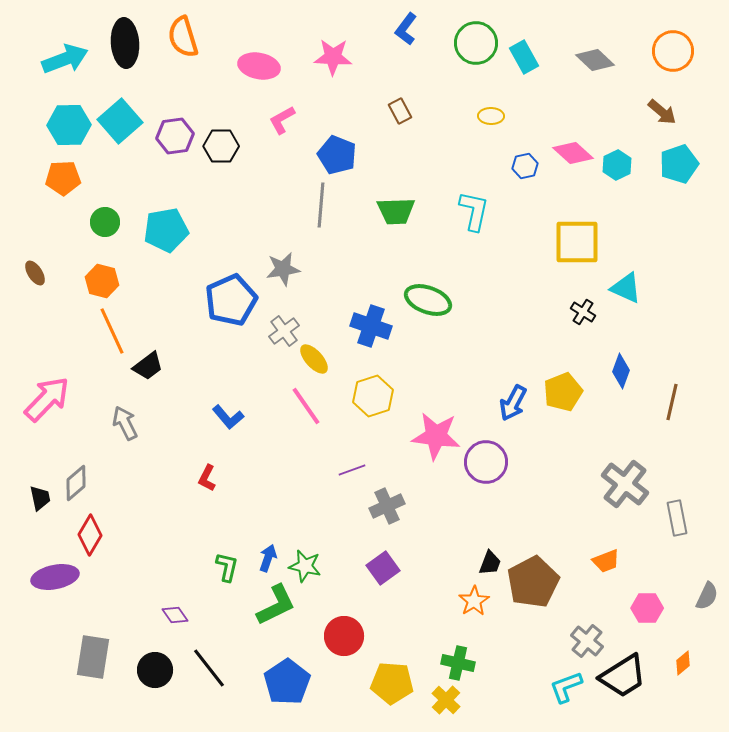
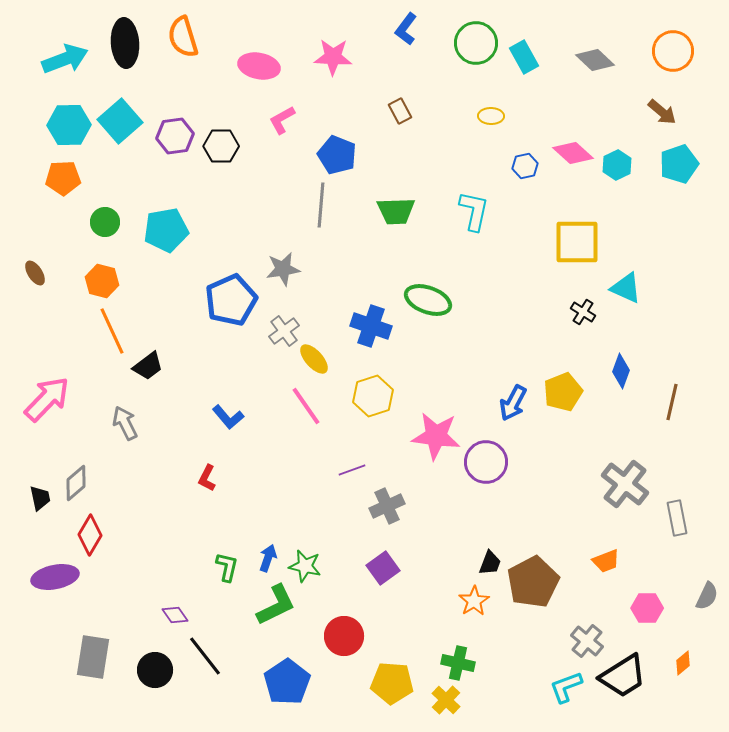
black line at (209, 668): moved 4 px left, 12 px up
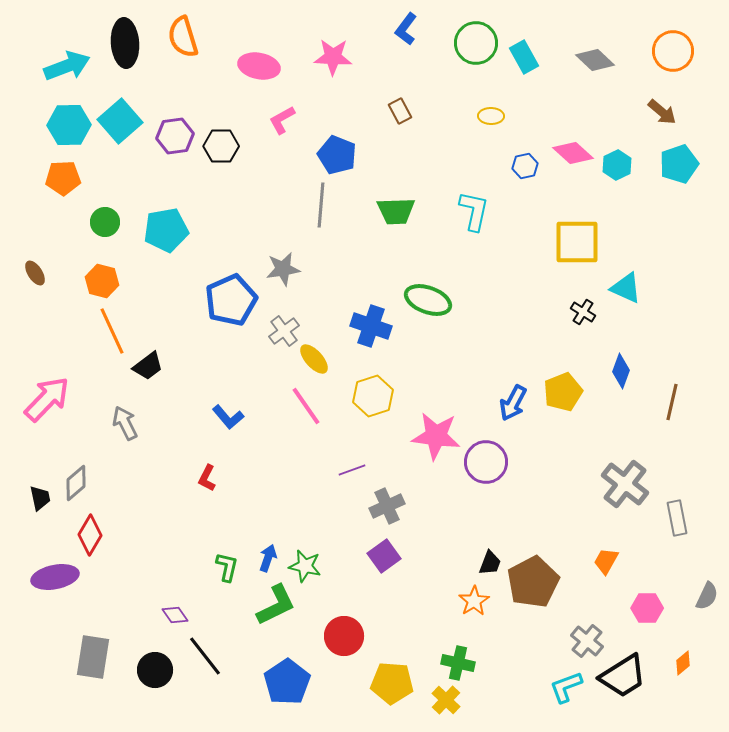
cyan arrow at (65, 59): moved 2 px right, 7 px down
orange trapezoid at (606, 561): rotated 140 degrees clockwise
purple square at (383, 568): moved 1 px right, 12 px up
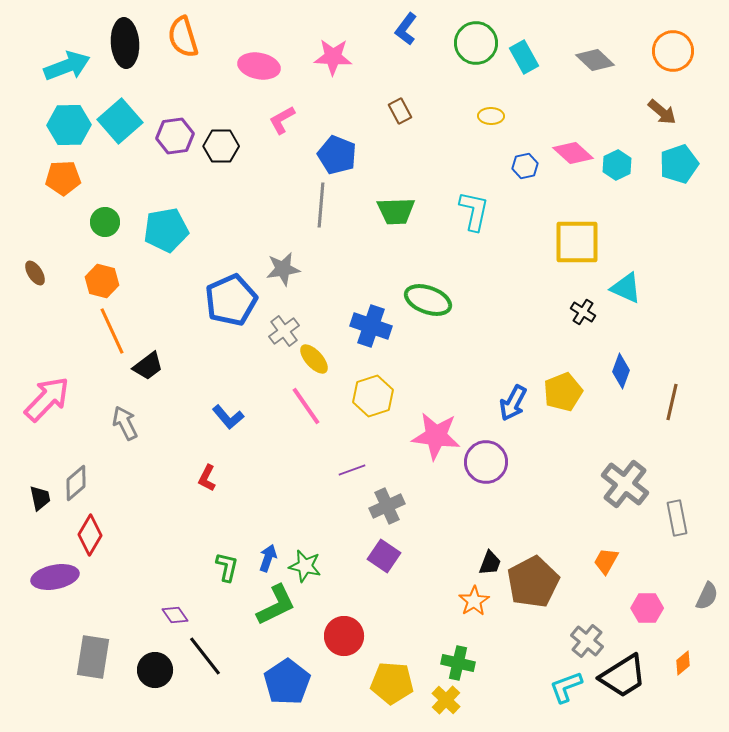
purple square at (384, 556): rotated 20 degrees counterclockwise
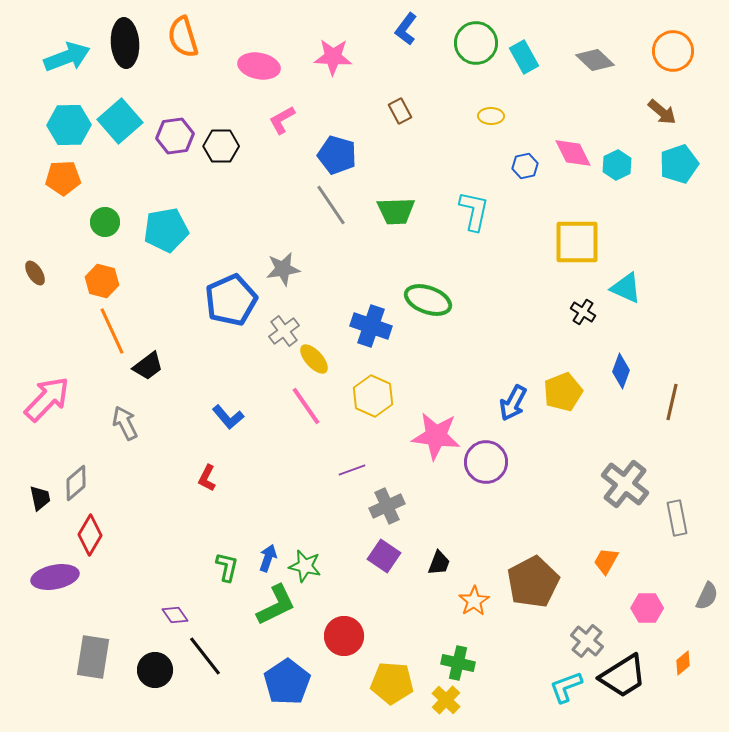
cyan arrow at (67, 66): moved 9 px up
pink diamond at (573, 153): rotated 21 degrees clockwise
blue pentagon at (337, 155): rotated 6 degrees counterclockwise
gray line at (321, 205): moved 10 px right; rotated 39 degrees counterclockwise
yellow hexagon at (373, 396): rotated 18 degrees counterclockwise
black trapezoid at (490, 563): moved 51 px left
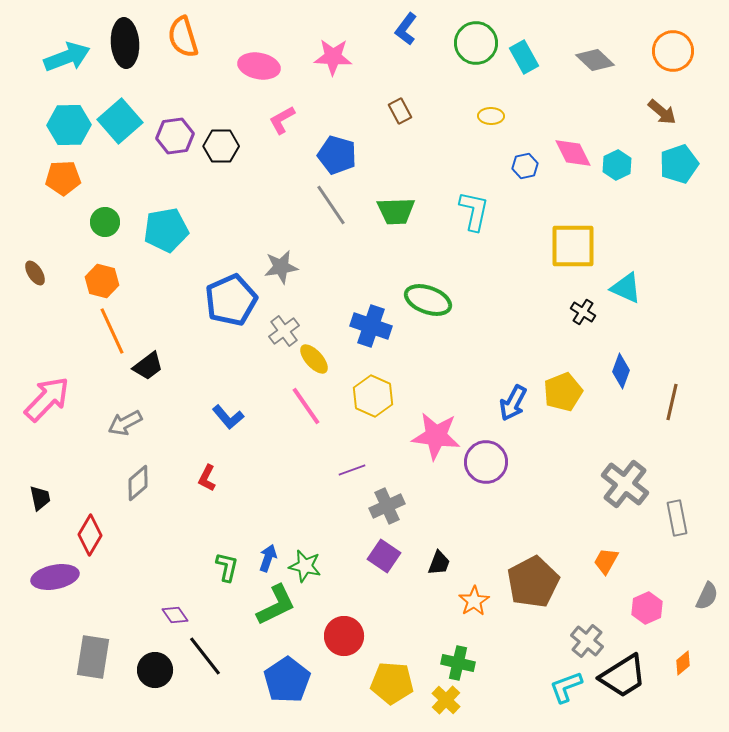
yellow square at (577, 242): moved 4 px left, 4 px down
gray star at (283, 269): moved 2 px left, 2 px up
gray arrow at (125, 423): rotated 92 degrees counterclockwise
gray diamond at (76, 483): moved 62 px right
pink hexagon at (647, 608): rotated 24 degrees counterclockwise
blue pentagon at (287, 682): moved 2 px up
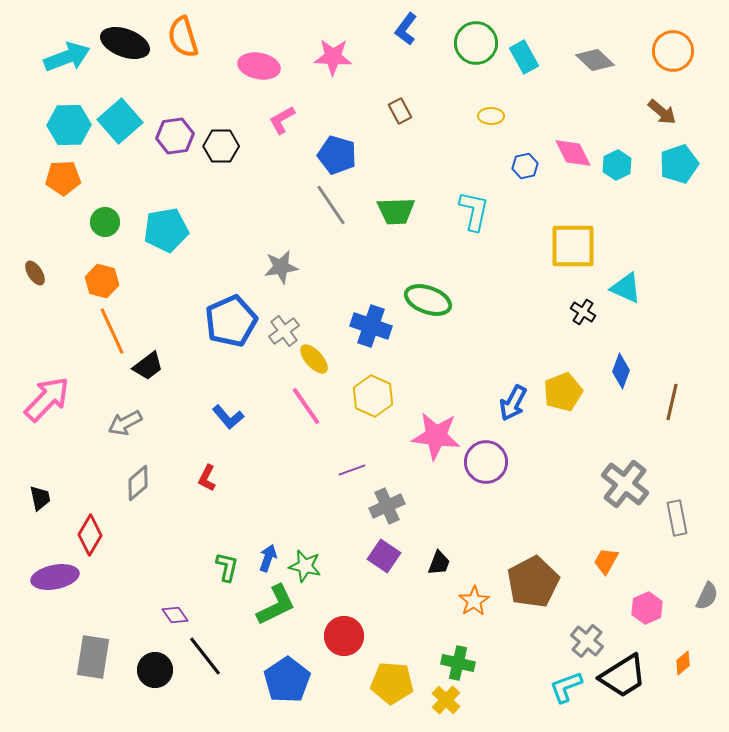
black ellipse at (125, 43): rotated 66 degrees counterclockwise
blue pentagon at (231, 300): moved 21 px down
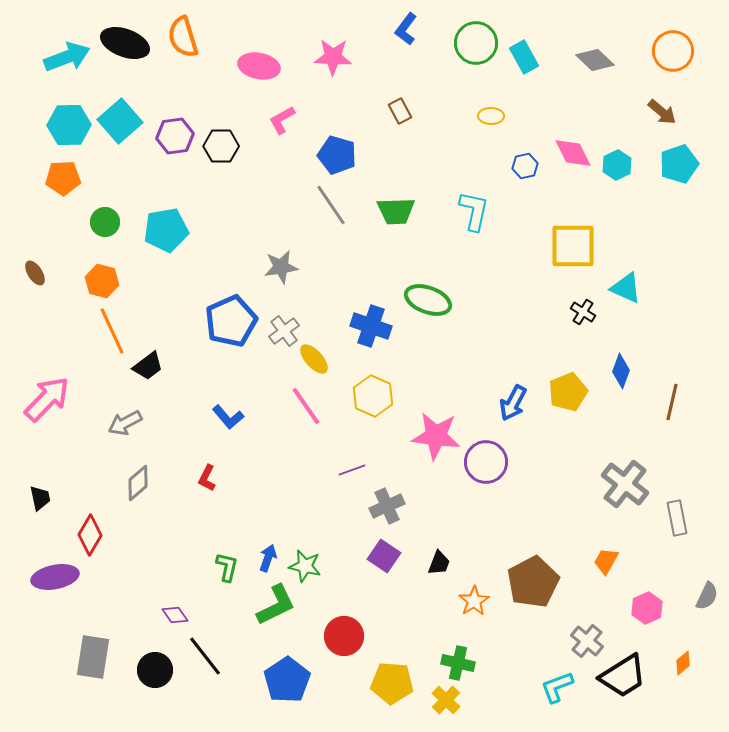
yellow pentagon at (563, 392): moved 5 px right
cyan L-shape at (566, 687): moved 9 px left
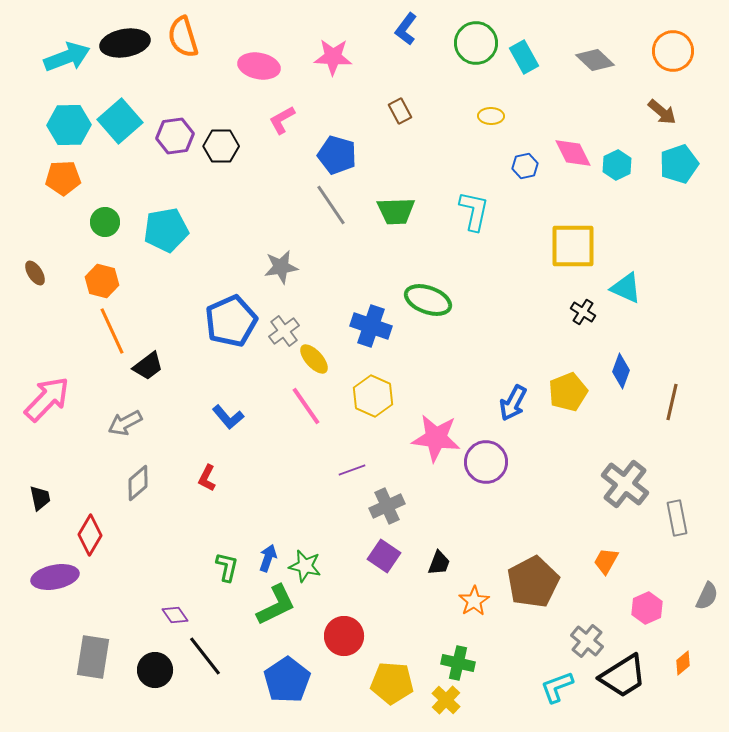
black ellipse at (125, 43): rotated 30 degrees counterclockwise
pink star at (436, 436): moved 2 px down
